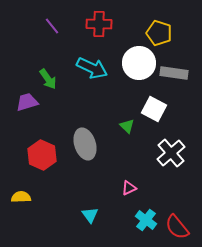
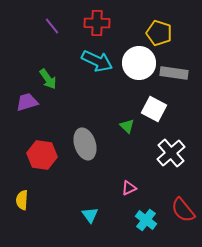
red cross: moved 2 px left, 1 px up
cyan arrow: moved 5 px right, 7 px up
red hexagon: rotated 16 degrees counterclockwise
yellow semicircle: moved 1 px right, 3 px down; rotated 84 degrees counterclockwise
red semicircle: moved 6 px right, 17 px up
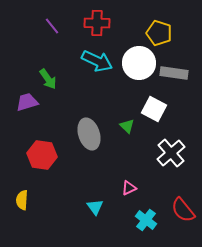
gray ellipse: moved 4 px right, 10 px up
cyan triangle: moved 5 px right, 8 px up
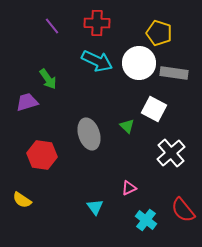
yellow semicircle: rotated 60 degrees counterclockwise
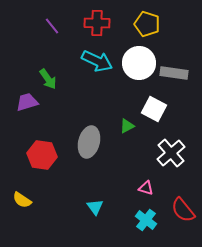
yellow pentagon: moved 12 px left, 9 px up
green triangle: rotated 49 degrees clockwise
gray ellipse: moved 8 px down; rotated 32 degrees clockwise
pink triangle: moved 17 px right; rotated 42 degrees clockwise
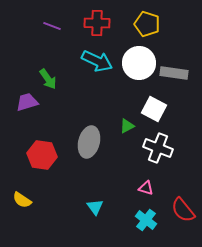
purple line: rotated 30 degrees counterclockwise
white cross: moved 13 px left, 5 px up; rotated 28 degrees counterclockwise
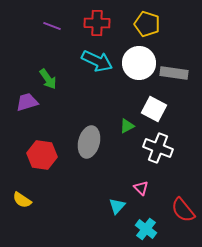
pink triangle: moved 5 px left; rotated 28 degrees clockwise
cyan triangle: moved 22 px right, 1 px up; rotated 18 degrees clockwise
cyan cross: moved 9 px down
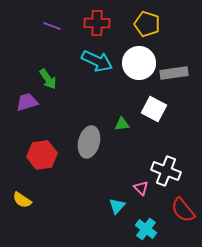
gray rectangle: rotated 16 degrees counterclockwise
green triangle: moved 5 px left, 2 px up; rotated 21 degrees clockwise
white cross: moved 8 px right, 23 px down
red hexagon: rotated 16 degrees counterclockwise
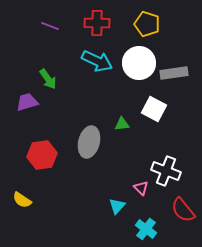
purple line: moved 2 px left
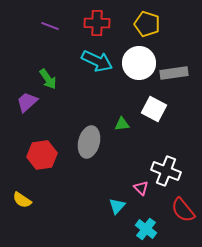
purple trapezoid: rotated 25 degrees counterclockwise
